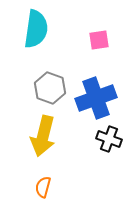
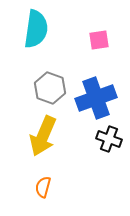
yellow arrow: rotated 9 degrees clockwise
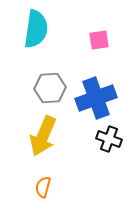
gray hexagon: rotated 24 degrees counterclockwise
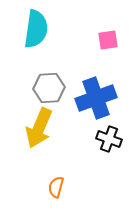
pink square: moved 9 px right
gray hexagon: moved 1 px left
yellow arrow: moved 4 px left, 8 px up
orange semicircle: moved 13 px right
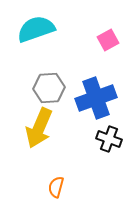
cyan semicircle: rotated 117 degrees counterclockwise
pink square: rotated 20 degrees counterclockwise
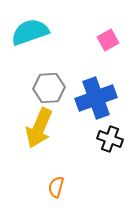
cyan semicircle: moved 6 px left, 3 px down
black cross: moved 1 px right
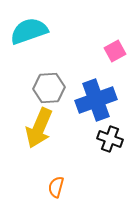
cyan semicircle: moved 1 px left, 1 px up
pink square: moved 7 px right, 11 px down
blue cross: moved 2 px down
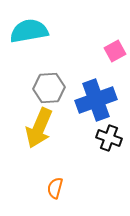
cyan semicircle: rotated 9 degrees clockwise
black cross: moved 1 px left, 1 px up
orange semicircle: moved 1 px left, 1 px down
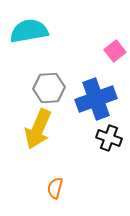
pink square: rotated 10 degrees counterclockwise
blue cross: moved 1 px up
yellow arrow: moved 1 px left, 1 px down
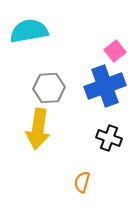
blue cross: moved 9 px right, 13 px up
yellow arrow: rotated 15 degrees counterclockwise
orange semicircle: moved 27 px right, 6 px up
